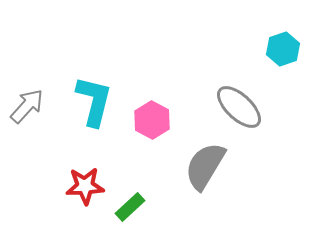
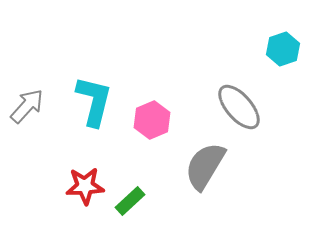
gray ellipse: rotated 6 degrees clockwise
pink hexagon: rotated 9 degrees clockwise
green rectangle: moved 6 px up
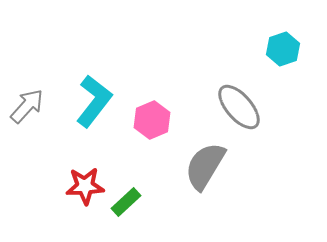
cyan L-shape: rotated 24 degrees clockwise
green rectangle: moved 4 px left, 1 px down
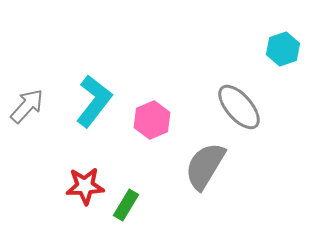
green rectangle: moved 3 px down; rotated 16 degrees counterclockwise
